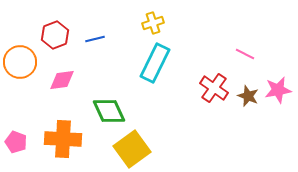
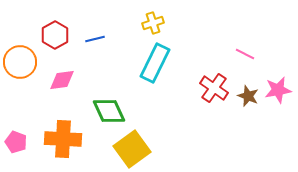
red hexagon: rotated 8 degrees counterclockwise
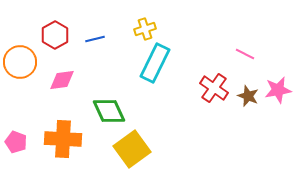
yellow cross: moved 8 px left, 6 px down
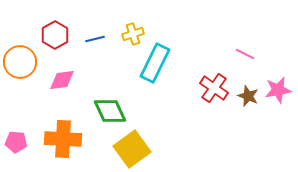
yellow cross: moved 12 px left, 5 px down
green diamond: moved 1 px right
pink pentagon: rotated 15 degrees counterclockwise
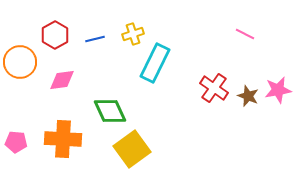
pink line: moved 20 px up
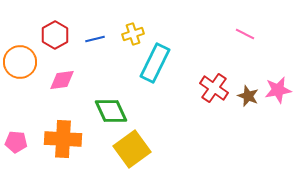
green diamond: moved 1 px right
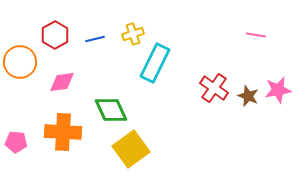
pink line: moved 11 px right, 1 px down; rotated 18 degrees counterclockwise
pink diamond: moved 2 px down
green diamond: moved 1 px up
orange cross: moved 7 px up
yellow square: moved 1 px left
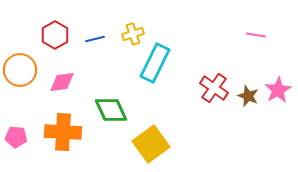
orange circle: moved 8 px down
pink star: rotated 20 degrees counterclockwise
pink pentagon: moved 5 px up
yellow square: moved 20 px right, 5 px up
